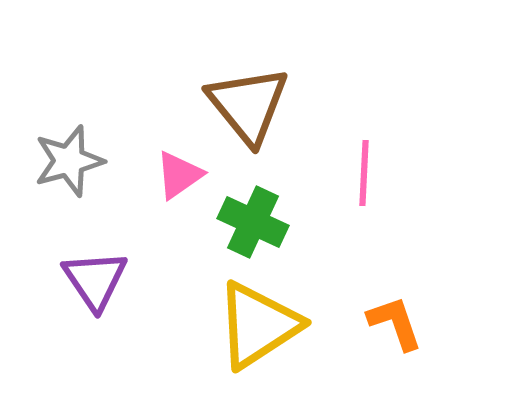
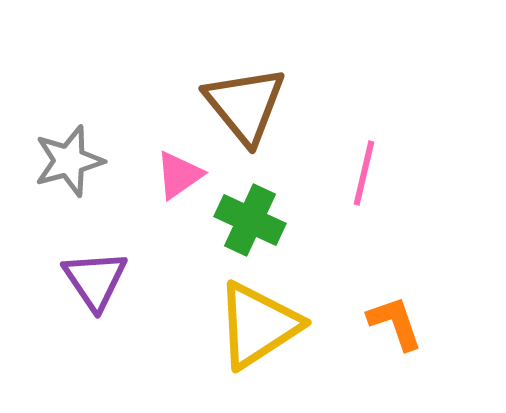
brown triangle: moved 3 px left
pink line: rotated 10 degrees clockwise
green cross: moved 3 px left, 2 px up
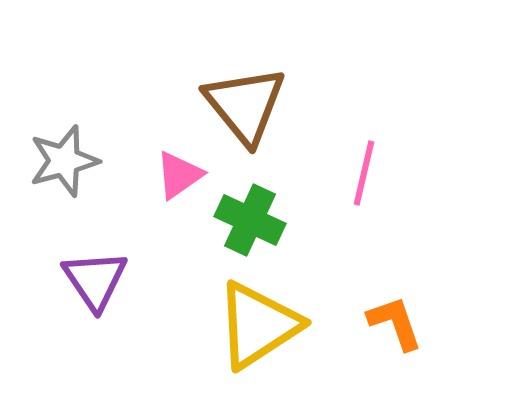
gray star: moved 5 px left
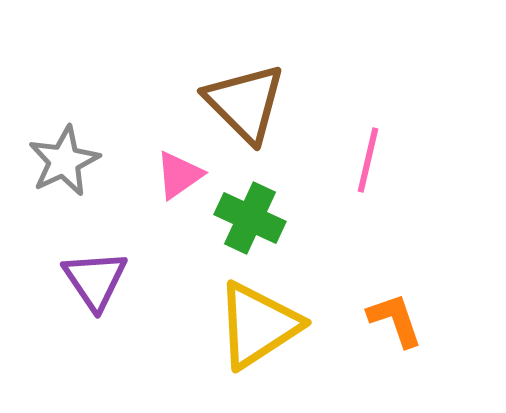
brown triangle: moved 2 px up; rotated 6 degrees counterclockwise
gray star: rotated 10 degrees counterclockwise
pink line: moved 4 px right, 13 px up
green cross: moved 2 px up
orange L-shape: moved 3 px up
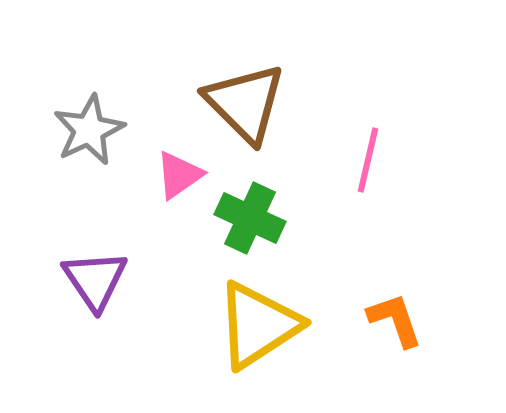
gray star: moved 25 px right, 31 px up
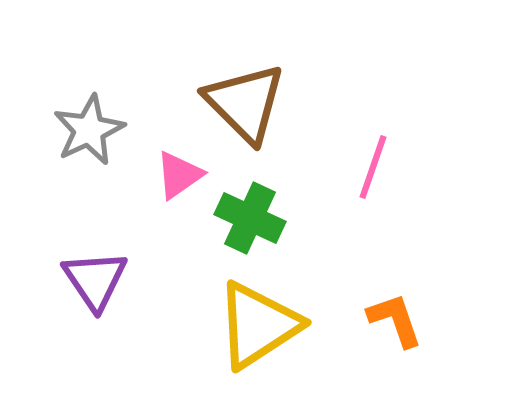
pink line: moved 5 px right, 7 px down; rotated 6 degrees clockwise
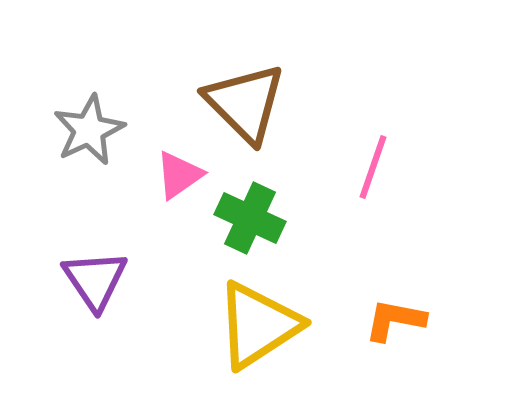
orange L-shape: rotated 60 degrees counterclockwise
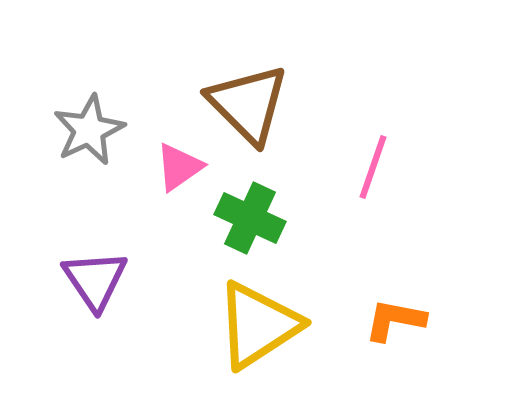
brown triangle: moved 3 px right, 1 px down
pink triangle: moved 8 px up
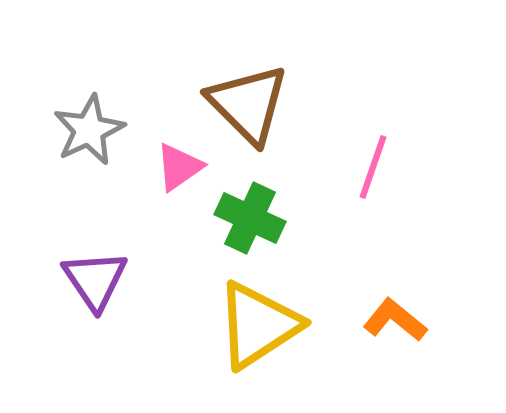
orange L-shape: rotated 28 degrees clockwise
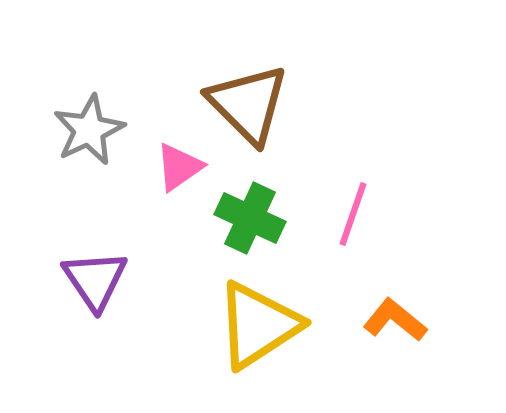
pink line: moved 20 px left, 47 px down
